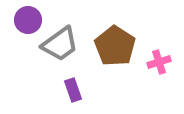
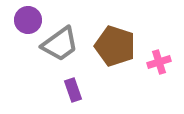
brown pentagon: rotated 15 degrees counterclockwise
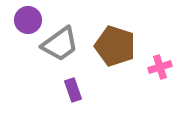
pink cross: moved 1 px right, 5 px down
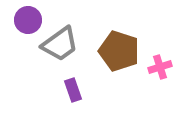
brown pentagon: moved 4 px right, 5 px down
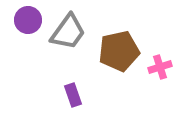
gray trapezoid: moved 8 px right, 12 px up; rotated 18 degrees counterclockwise
brown pentagon: rotated 30 degrees counterclockwise
purple rectangle: moved 5 px down
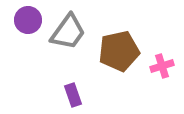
pink cross: moved 2 px right, 1 px up
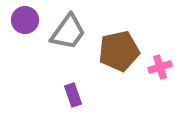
purple circle: moved 3 px left
pink cross: moved 2 px left, 1 px down
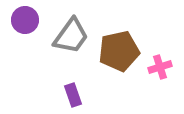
gray trapezoid: moved 3 px right, 4 px down
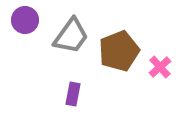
brown pentagon: rotated 9 degrees counterclockwise
pink cross: rotated 25 degrees counterclockwise
purple rectangle: moved 1 px up; rotated 30 degrees clockwise
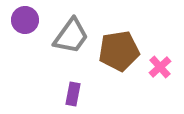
brown pentagon: rotated 12 degrees clockwise
